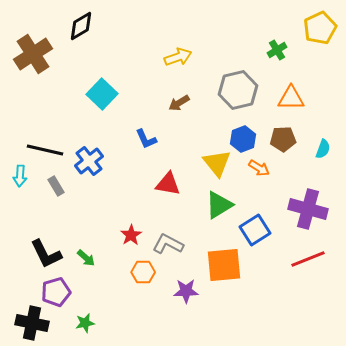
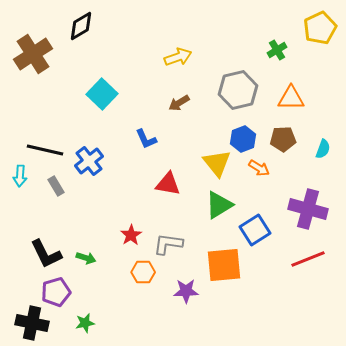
gray L-shape: rotated 20 degrees counterclockwise
green arrow: rotated 24 degrees counterclockwise
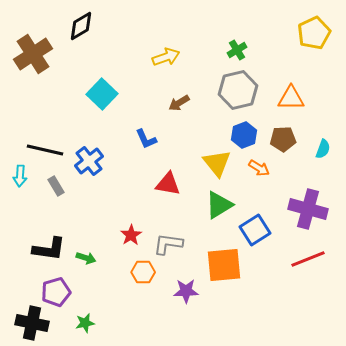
yellow pentagon: moved 6 px left, 5 px down
green cross: moved 40 px left
yellow arrow: moved 12 px left
blue hexagon: moved 1 px right, 4 px up
black L-shape: moved 3 px right, 5 px up; rotated 56 degrees counterclockwise
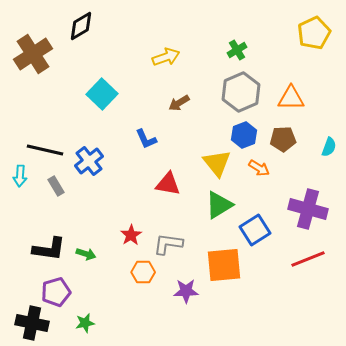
gray hexagon: moved 3 px right, 2 px down; rotated 9 degrees counterclockwise
cyan semicircle: moved 6 px right, 2 px up
green arrow: moved 4 px up
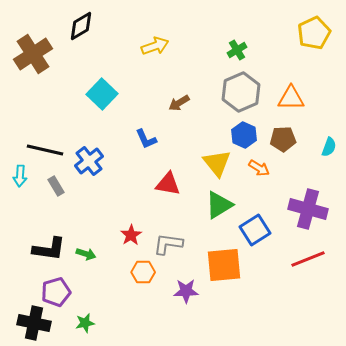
yellow arrow: moved 11 px left, 11 px up
blue hexagon: rotated 15 degrees counterclockwise
black cross: moved 2 px right
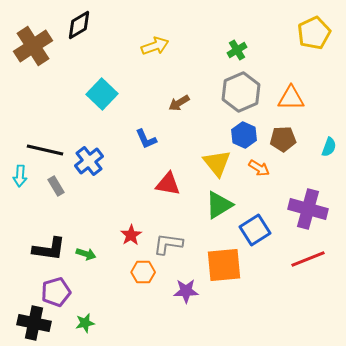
black diamond: moved 2 px left, 1 px up
brown cross: moved 8 px up
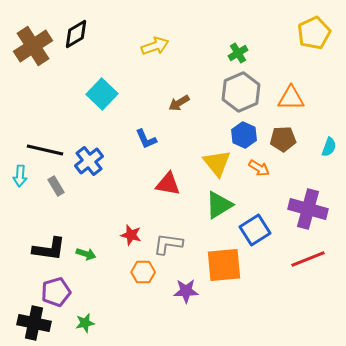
black diamond: moved 3 px left, 9 px down
green cross: moved 1 px right, 3 px down
red star: rotated 25 degrees counterclockwise
